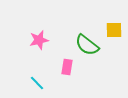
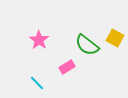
yellow square: moved 1 px right, 8 px down; rotated 30 degrees clockwise
pink star: rotated 24 degrees counterclockwise
pink rectangle: rotated 49 degrees clockwise
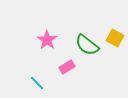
pink star: moved 8 px right
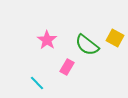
pink rectangle: rotated 28 degrees counterclockwise
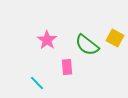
pink rectangle: rotated 35 degrees counterclockwise
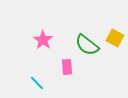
pink star: moved 4 px left
